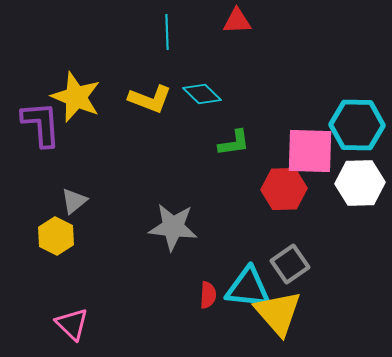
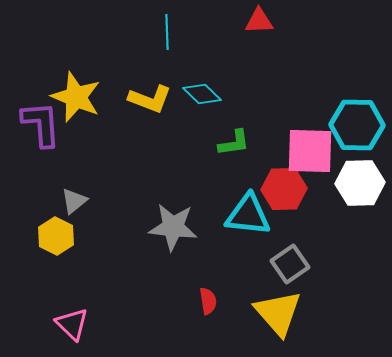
red triangle: moved 22 px right
cyan triangle: moved 73 px up
red semicircle: moved 6 px down; rotated 12 degrees counterclockwise
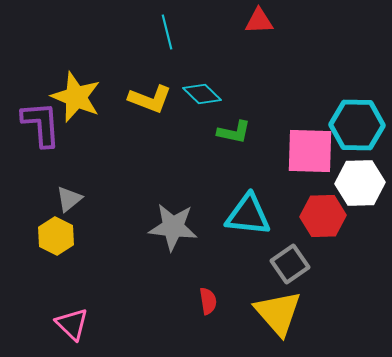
cyan line: rotated 12 degrees counterclockwise
green L-shape: moved 11 px up; rotated 20 degrees clockwise
red hexagon: moved 39 px right, 27 px down
gray triangle: moved 5 px left, 2 px up
